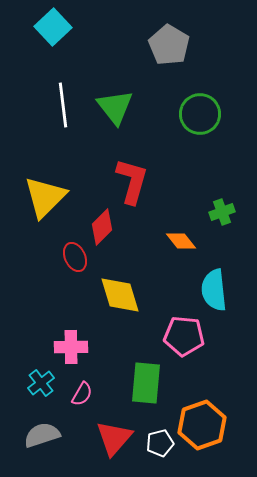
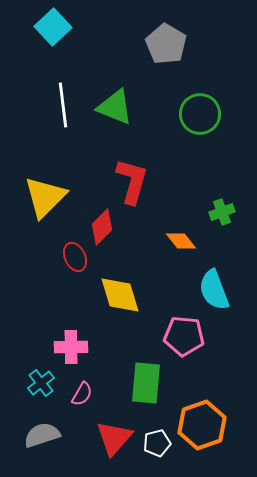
gray pentagon: moved 3 px left, 1 px up
green triangle: rotated 30 degrees counterclockwise
cyan semicircle: rotated 15 degrees counterclockwise
white pentagon: moved 3 px left
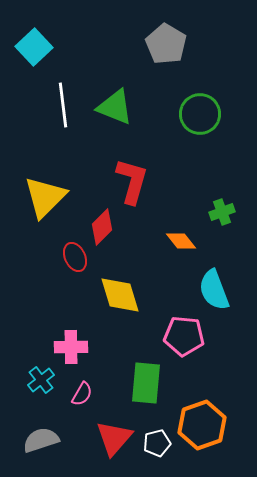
cyan square: moved 19 px left, 20 px down
cyan cross: moved 3 px up
gray semicircle: moved 1 px left, 5 px down
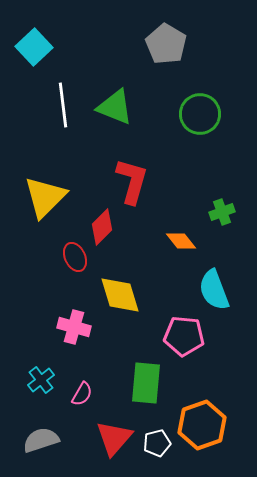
pink cross: moved 3 px right, 20 px up; rotated 16 degrees clockwise
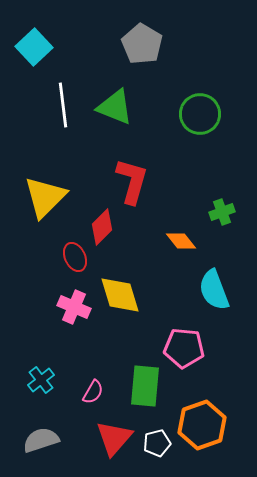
gray pentagon: moved 24 px left
pink cross: moved 20 px up; rotated 8 degrees clockwise
pink pentagon: moved 12 px down
green rectangle: moved 1 px left, 3 px down
pink semicircle: moved 11 px right, 2 px up
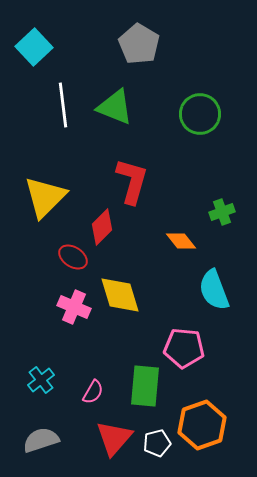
gray pentagon: moved 3 px left
red ellipse: moved 2 px left; rotated 32 degrees counterclockwise
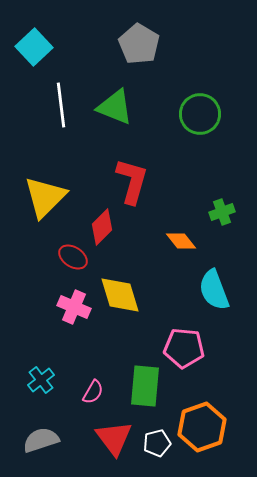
white line: moved 2 px left
orange hexagon: moved 2 px down
red triangle: rotated 18 degrees counterclockwise
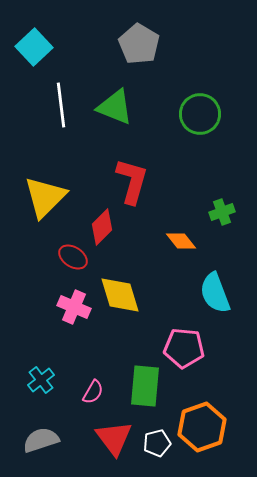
cyan semicircle: moved 1 px right, 3 px down
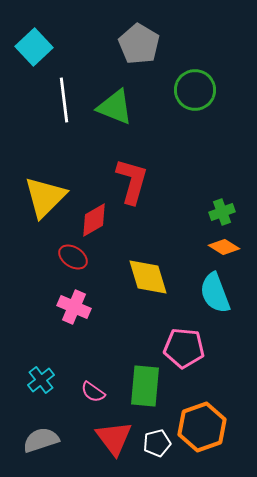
white line: moved 3 px right, 5 px up
green circle: moved 5 px left, 24 px up
red diamond: moved 8 px left, 7 px up; rotated 15 degrees clockwise
orange diamond: moved 43 px right, 6 px down; rotated 20 degrees counterclockwise
yellow diamond: moved 28 px right, 18 px up
pink semicircle: rotated 95 degrees clockwise
